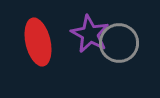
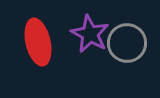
gray circle: moved 8 px right
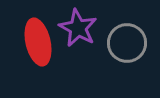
purple star: moved 12 px left, 6 px up
